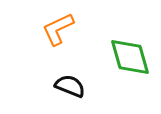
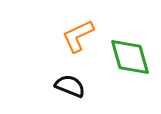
orange L-shape: moved 20 px right, 7 px down
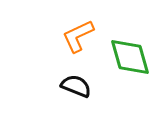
black semicircle: moved 6 px right
